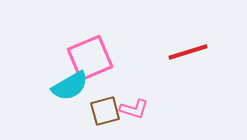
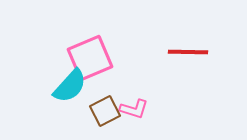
red line: rotated 18 degrees clockwise
cyan semicircle: rotated 18 degrees counterclockwise
brown square: rotated 12 degrees counterclockwise
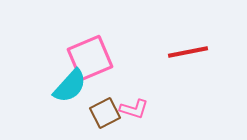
red line: rotated 12 degrees counterclockwise
brown square: moved 2 px down
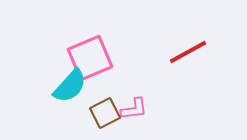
red line: rotated 18 degrees counterclockwise
pink L-shape: rotated 24 degrees counterclockwise
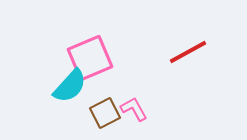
pink L-shape: rotated 112 degrees counterclockwise
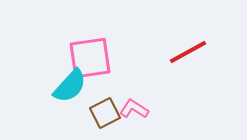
pink square: rotated 15 degrees clockwise
pink L-shape: rotated 28 degrees counterclockwise
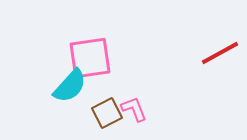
red line: moved 32 px right, 1 px down
pink L-shape: rotated 36 degrees clockwise
brown square: moved 2 px right
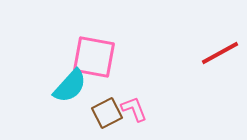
pink square: moved 4 px right, 1 px up; rotated 18 degrees clockwise
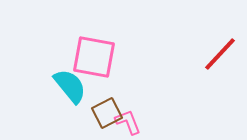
red line: moved 1 px down; rotated 18 degrees counterclockwise
cyan semicircle: rotated 81 degrees counterclockwise
pink L-shape: moved 6 px left, 13 px down
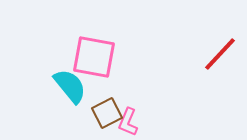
pink L-shape: rotated 136 degrees counterclockwise
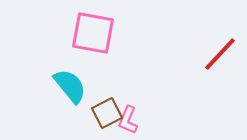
pink square: moved 1 px left, 24 px up
pink L-shape: moved 2 px up
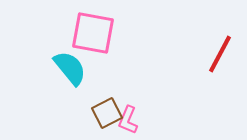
red line: rotated 15 degrees counterclockwise
cyan semicircle: moved 18 px up
